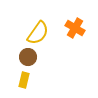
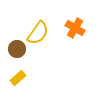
brown circle: moved 11 px left, 8 px up
yellow rectangle: moved 6 px left, 2 px up; rotated 35 degrees clockwise
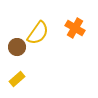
brown circle: moved 2 px up
yellow rectangle: moved 1 px left, 1 px down
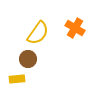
brown circle: moved 11 px right, 12 px down
yellow rectangle: rotated 35 degrees clockwise
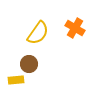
brown circle: moved 1 px right, 5 px down
yellow rectangle: moved 1 px left, 1 px down
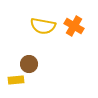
orange cross: moved 1 px left, 2 px up
yellow semicircle: moved 5 px right, 7 px up; rotated 65 degrees clockwise
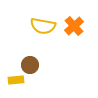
orange cross: rotated 18 degrees clockwise
brown circle: moved 1 px right, 1 px down
